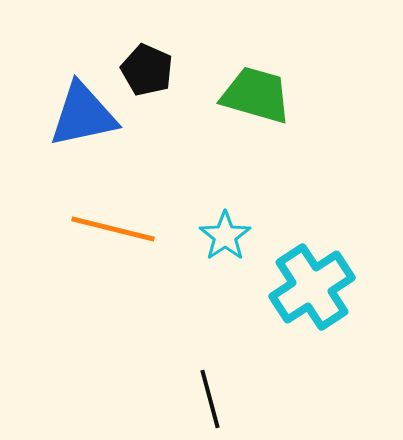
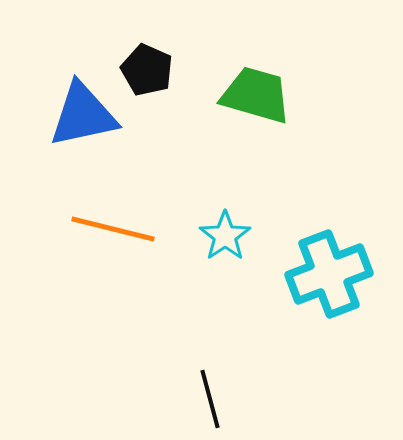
cyan cross: moved 17 px right, 13 px up; rotated 12 degrees clockwise
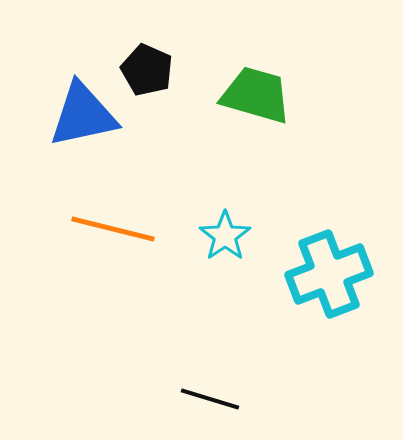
black line: rotated 58 degrees counterclockwise
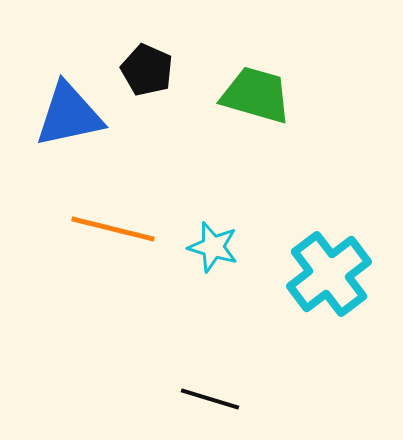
blue triangle: moved 14 px left
cyan star: moved 12 px left, 11 px down; rotated 21 degrees counterclockwise
cyan cross: rotated 16 degrees counterclockwise
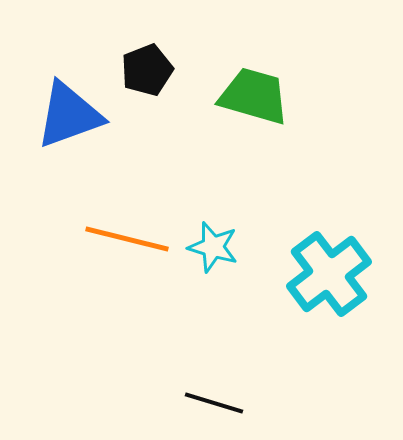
black pentagon: rotated 27 degrees clockwise
green trapezoid: moved 2 px left, 1 px down
blue triangle: rotated 8 degrees counterclockwise
orange line: moved 14 px right, 10 px down
black line: moved 4 px right, 4 px down
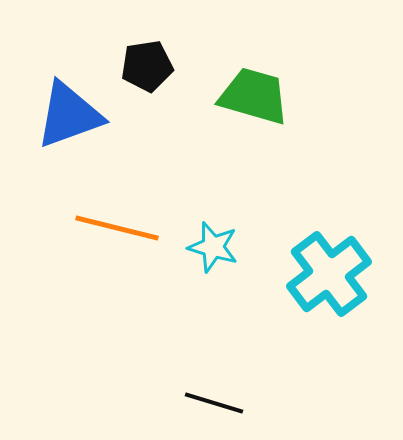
black pentagon: moved 4 px up; rotated 12 degrees clockwise
orange line: moved 10 px left, 11 px up
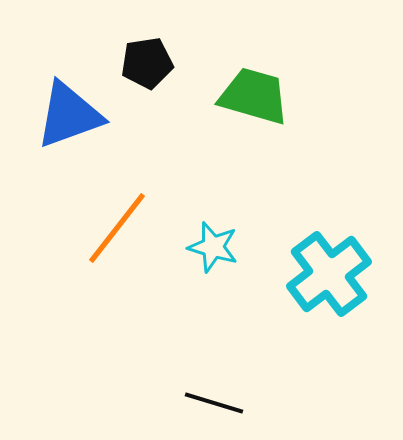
black pentagon: moved 3 px up
orange line: rotated 66 degrees counterclockwise
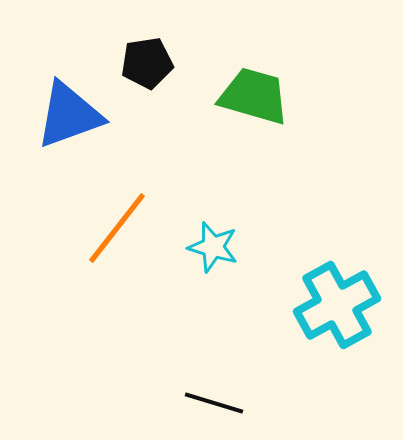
cyan cross: moved 8 px right, 31 px down; rotated 8 degrees clockwise
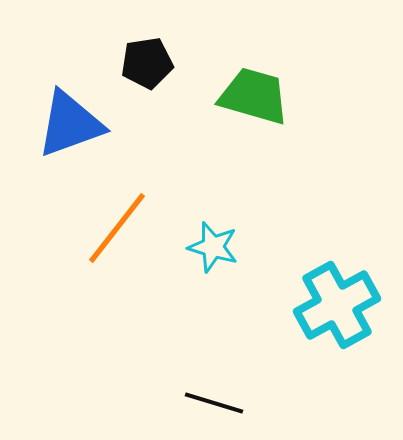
blue triangle: moved 1 px right, 9 px down
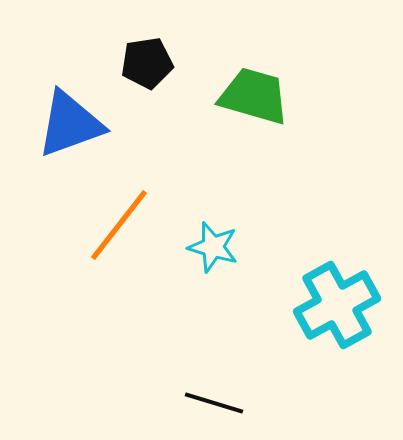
orange line: moved 2 px right, 3 px up
